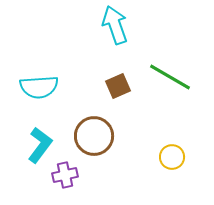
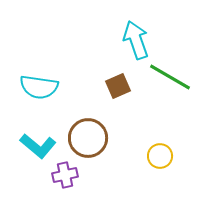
cyan arrow: moved 21 px right, 15 px down
cyan semicircle: rotated 12 degrees clockwise
brown circle: moved 6 px left, 2 px down
cyan L-shape: moved 2 px left, 1 px down; rotated 93 degrees clockwise
yellow circle: moved 12 px left, 1 px up
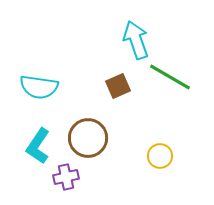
cyan L-shape: rotated 84 degrees clockwise
purple cross: moved 1 px right, 2 px down
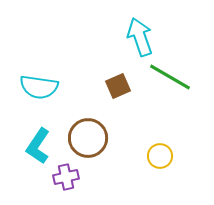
cyan arrow: moved 4 px right, 3 px up
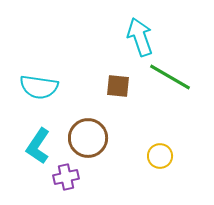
brown square: rotated 30 degrees clockwise
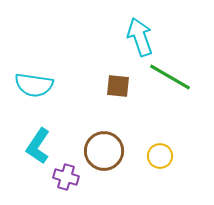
cyan semicircle: moved 5 px left, 2 px up
brown circle: moved 16 px right, 13 px down
purple cross: rotated 30 degrees clockwise
